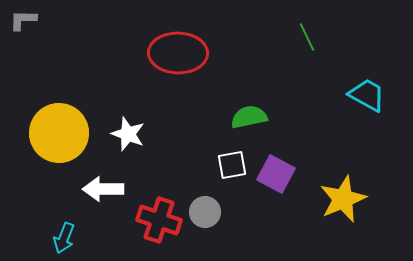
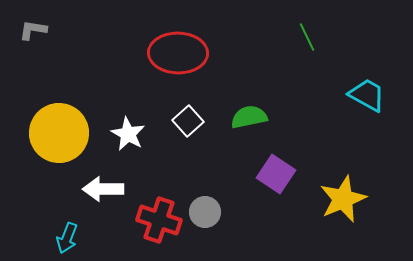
gray L-shape: moved 10 px right, 10 px down; rotated 8 degrees clockwise
white star: rotated 8 degrees clockwise
white square: moved 44 px left, 44 px up; rotated 32 degrees counterclockwise
purple square: rotated 6 degrees clockwise
cyan arrow: moved 3 px right
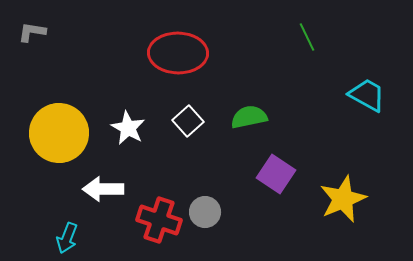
gray L-shape: moved 1 px left, 2 px down
white star: moved 6 px up
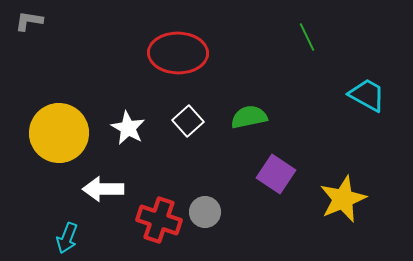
gray L-shape: moved 3 px left, 11 px up
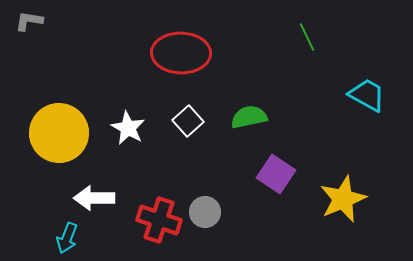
red ellipse: moved 3 px right
white arrow: moved 9 px left, 9 px down
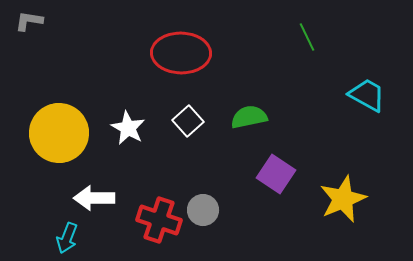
gray circle: moved 2 px left, 2 px up
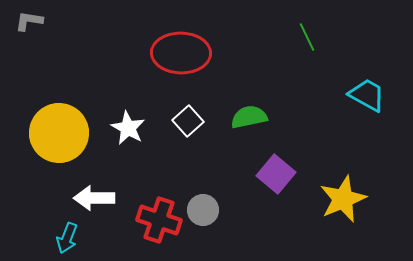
purple square: rotated 6 degrees clockwise
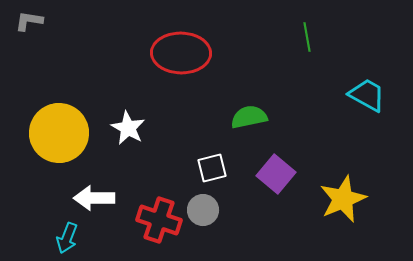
green line: rotated 16 degrees clockwise
white square: moved 24 px right, 47 px down; rotated 28 degrees clockwise
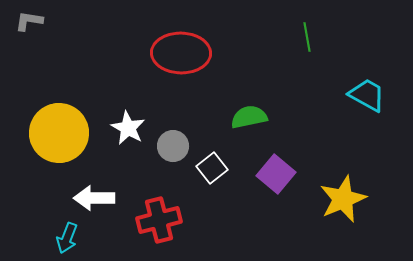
white square: rotated 24 degrees counterclockwise
gray circle: moved 30 px left, 64 px up
red cross: rotated 33 degrees counterclockwise
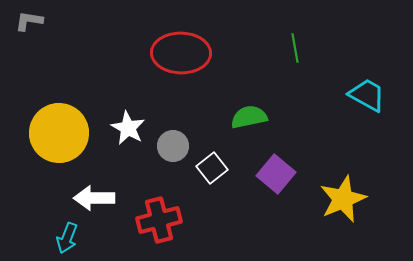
green line: moved 12 px left, 11 px down
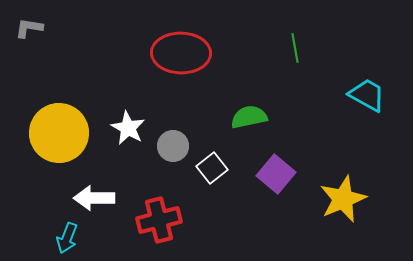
gray L-shape: moved 7 px down
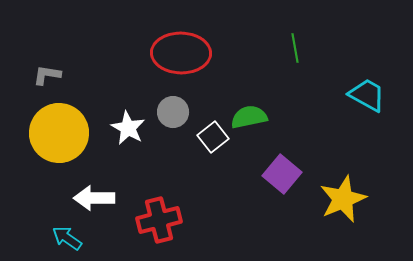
gray L-shape: moved 18 px right, 47 px down
gray circle: moved 34 px up
white square: moved 1 px right, 31 px up
purple square: moved 6 px right
cyan arrow: rotated 104 degrees clockwise
